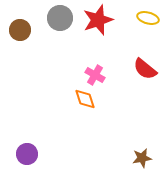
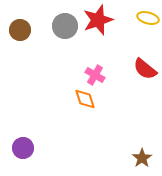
gray circle: moved 5 px right, 8 px down
purple circle: moved 4 px left, 6 px up
brown star: rotated 24 degrees counterclockwise
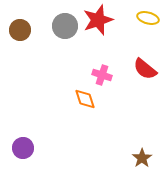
pink cross: moved 7 px right; rotated 12 degrees counterclockwise
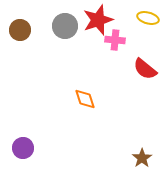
pink cross: moved 13 px right, 35 px up; rotated 12 degrees counterclockwise
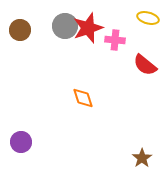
red star: moved 10 px left, 8 px down
red semicircle: moved 4 px up
orange diamond: moved 2 px left, 1 px up
purple circle: moved 2 px left, 6 px up
